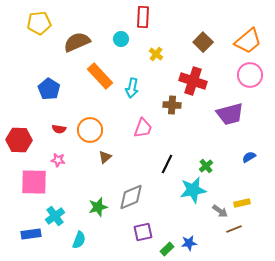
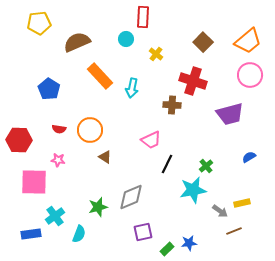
cyan circle: moved 5 px right
pink trapezoid: moved 8 px right, 12 px down; rotated 45 degrees clockwise
brown triangle: rotated 48 degrees counterclockwise
brown line: moved 2 px down
cyan semicircle: moved 6 px up
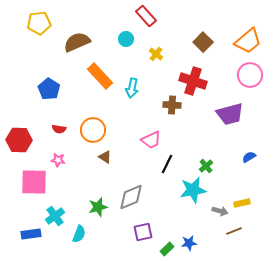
red rectangle: moved 3 px right, 1 px up; rotated 45 degrees counterclockwise
orange circle: moved 3 px right
gray arrow: rotated 21 degrees counterclockwise
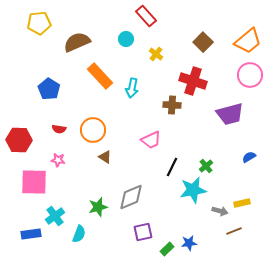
black line: moved 5 px right, 3 px down
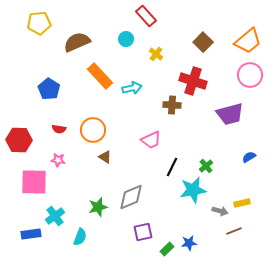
cyan arrow: rotated 114 degrees counterclockwise
cyan semicircle: moved 1 px right, 3 px down
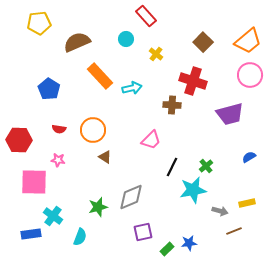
pink trapezoid: rotated 20 degrees counterclockwise
yellow rectangle: moved 5 px right
cyan cross: moved 2 px left; rotated 18 degrees counterclockwise
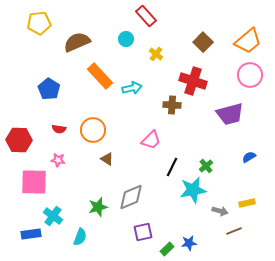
brown triangle: moved 2 px right, 2 px down
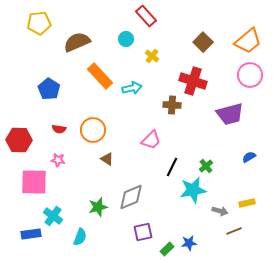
yellow cross: moved 4 px left, 2 px down
